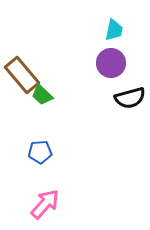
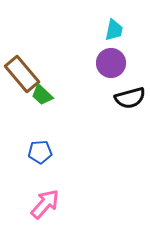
brown rectangle: moved 1 px up
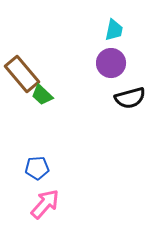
blue pentagon: moved 3 px left, 16 px down
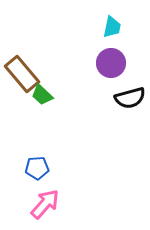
cyan trapezoid: moved 2 px left, 3 px up
